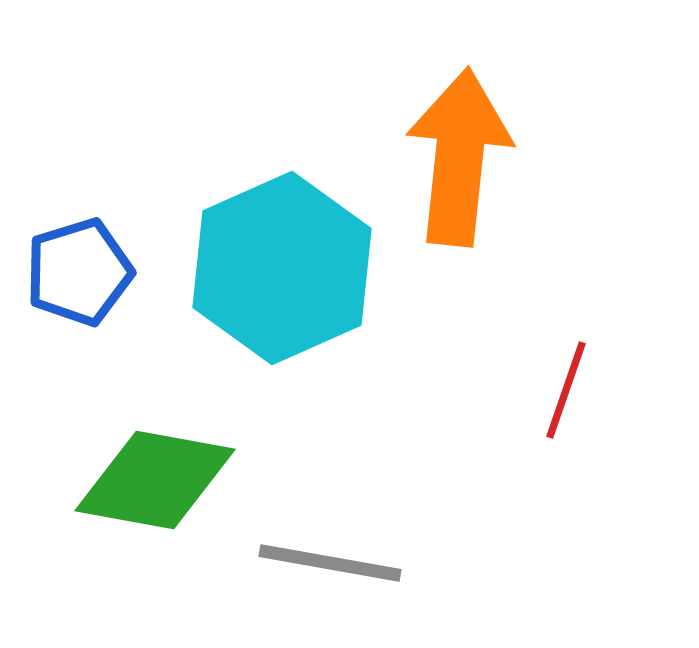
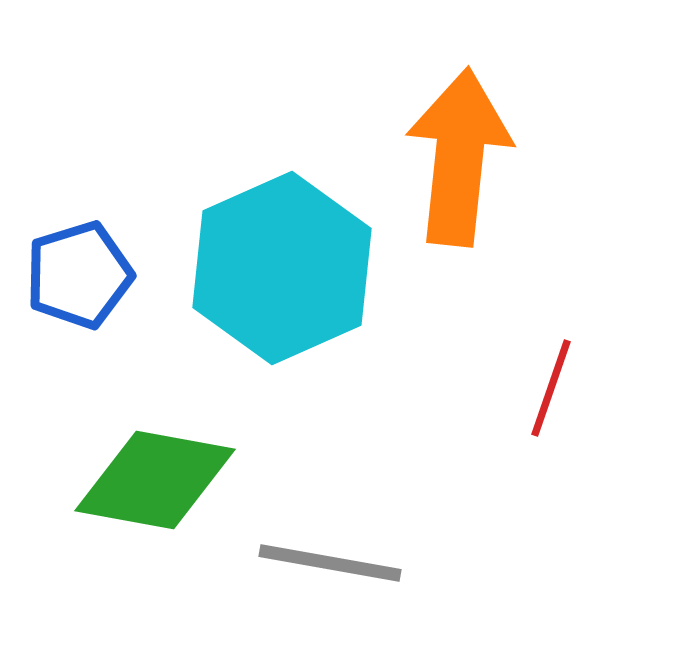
blue pentagon: moved 3 px down
red line: moved 15 px left, 2 px up
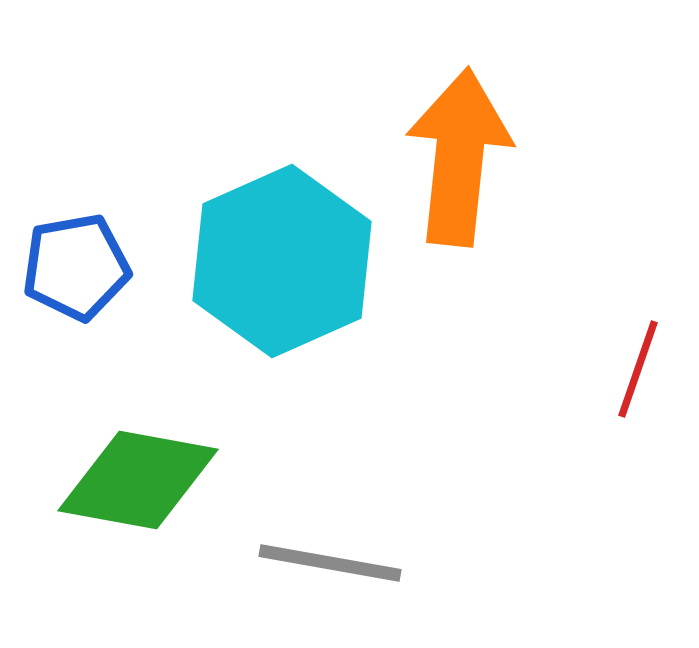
cyan hexagon: moved 7 px up
blue pentagon: moved 3 px left, 8 px up; rotated 7 degrees clockwise
red line: moved 87 px right, 19 px up
green diamond: moved 17 px left
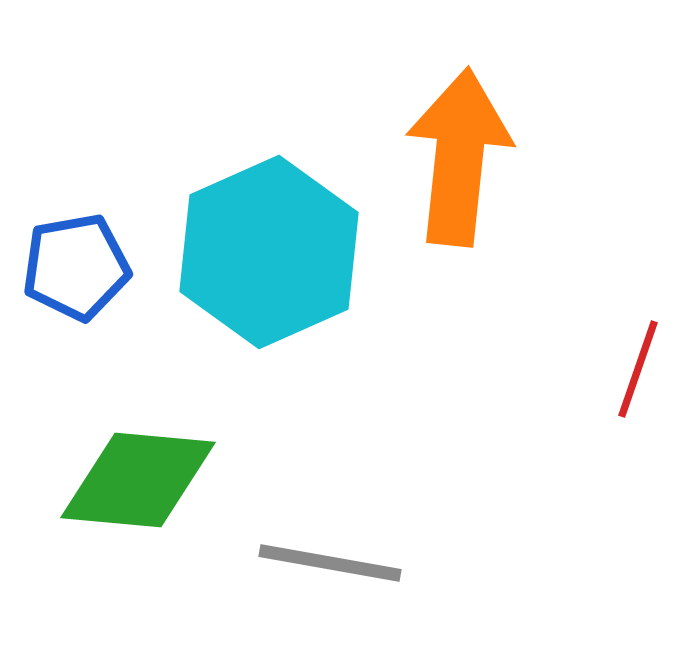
cyan hexagon: moved 13 px left, 9 px up
green diamond: rotated 5 degrees counterclockwise
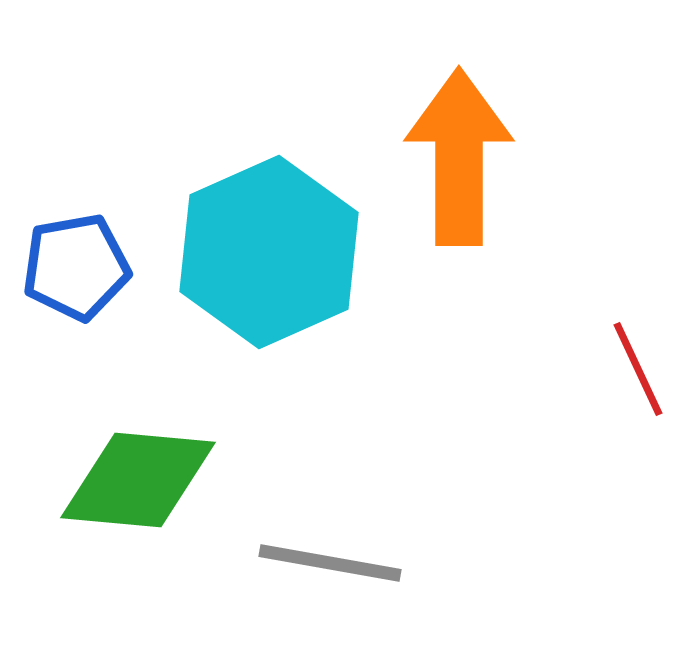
orange arrow: rotated 6 degrees counterclockwise
red line: rotated 44 degrees counterclockwise
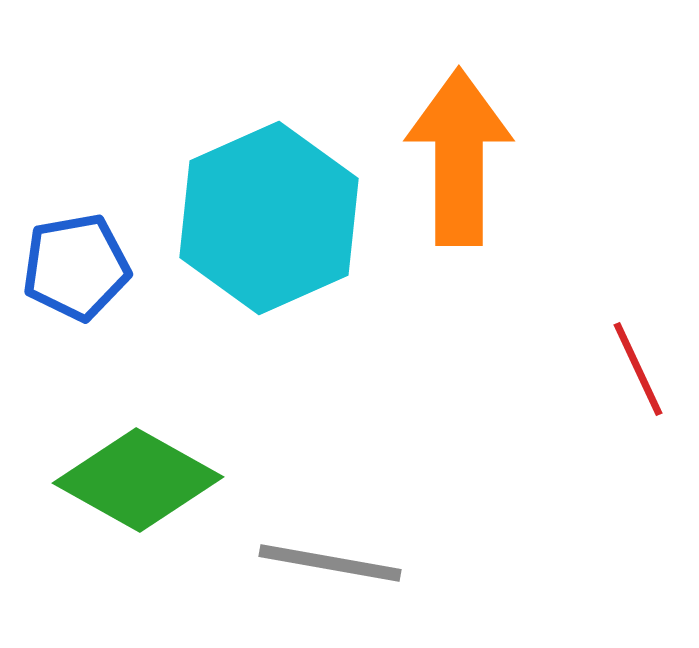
cyan hexagon: moved 34 px up
green diamond: rotated 24 degrees clockwise
